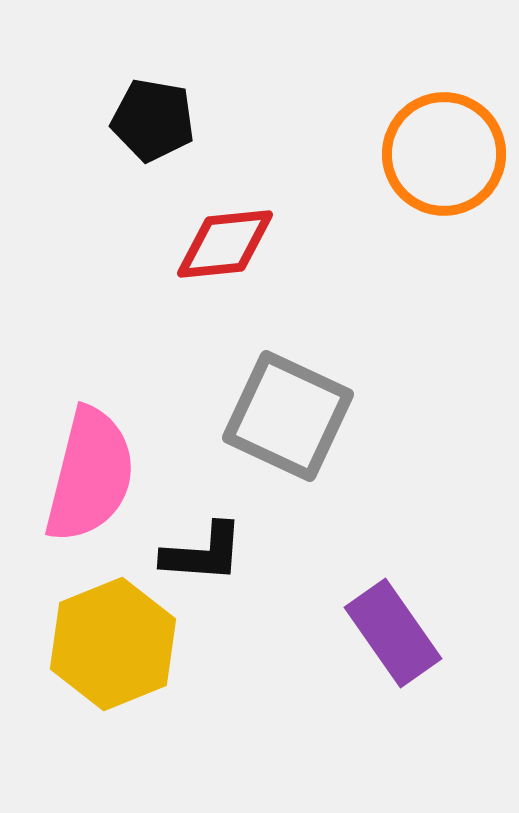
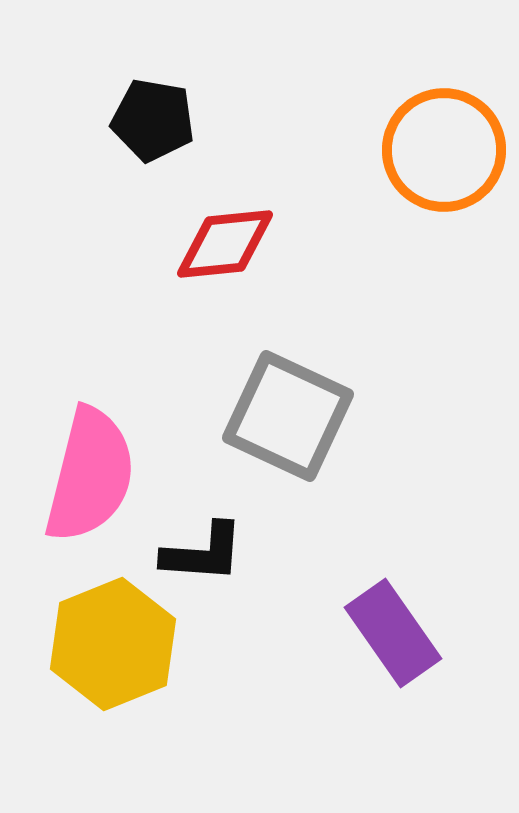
orange circle: moved 4 px up
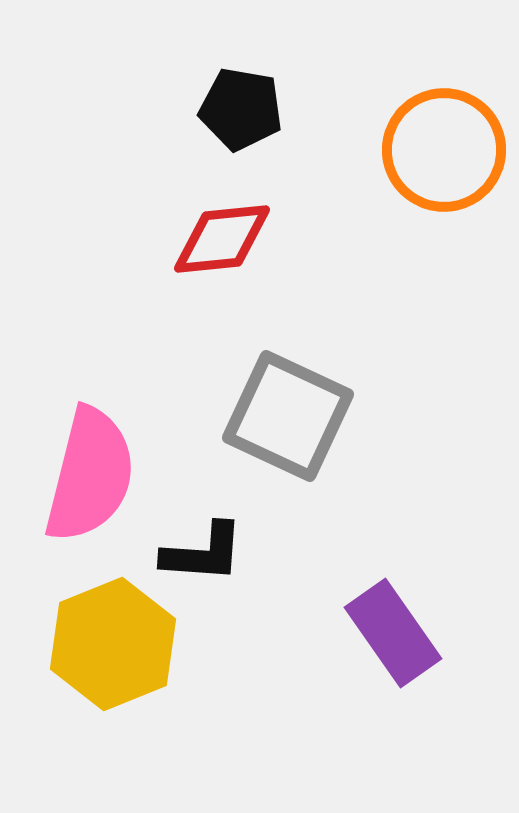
black pentagon: moved 88 px right, 11 px up
red diamond: moved 3 px left, 5 px up
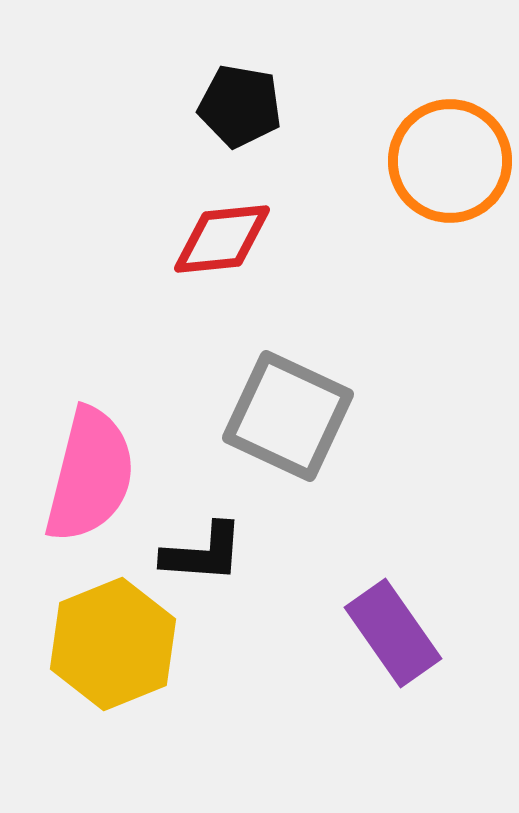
black pentagon: moved 1 px left, 3 px up
orange circle: moved 6 px right, 11 px down
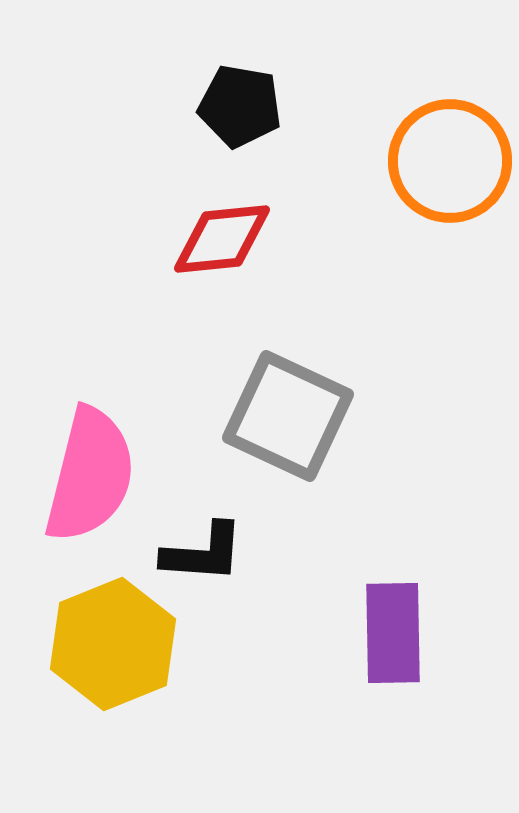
purple rectangle: rotated 34 degrees clockwise
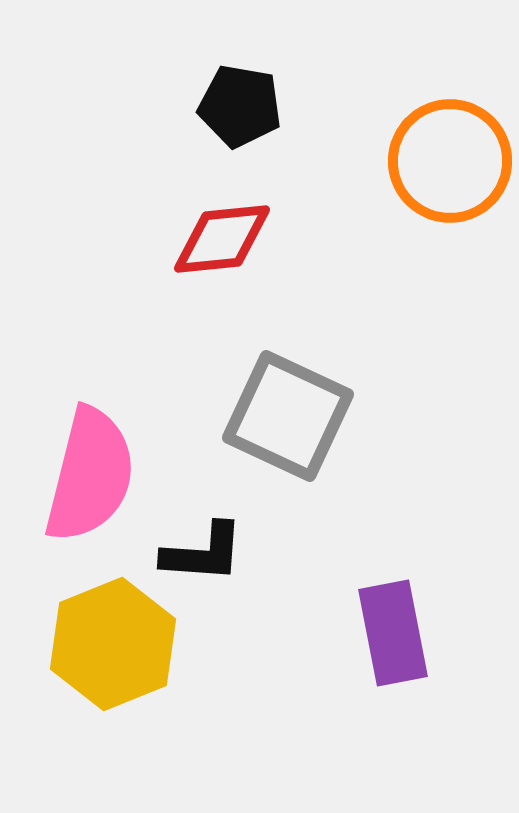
purple rectangle: rotated 10 degrees counterclockwise
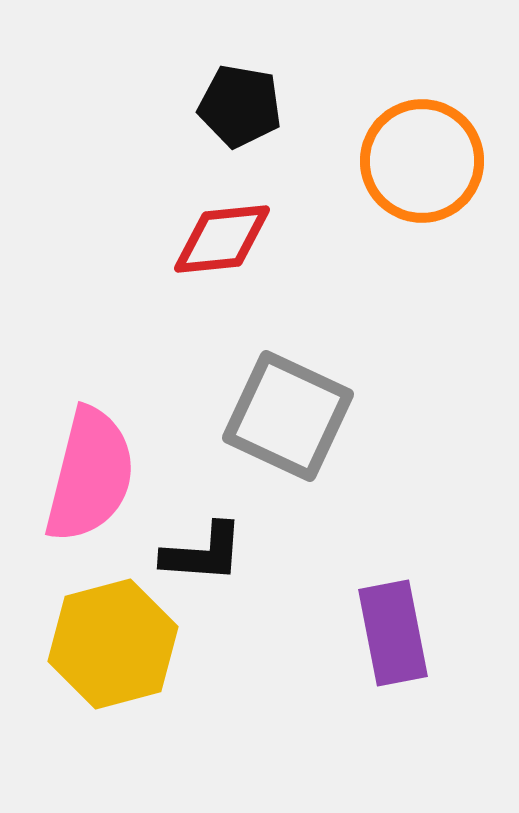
orange circle: moved 28 px left
yellow hexagon: rotated 7 degrees clockwise
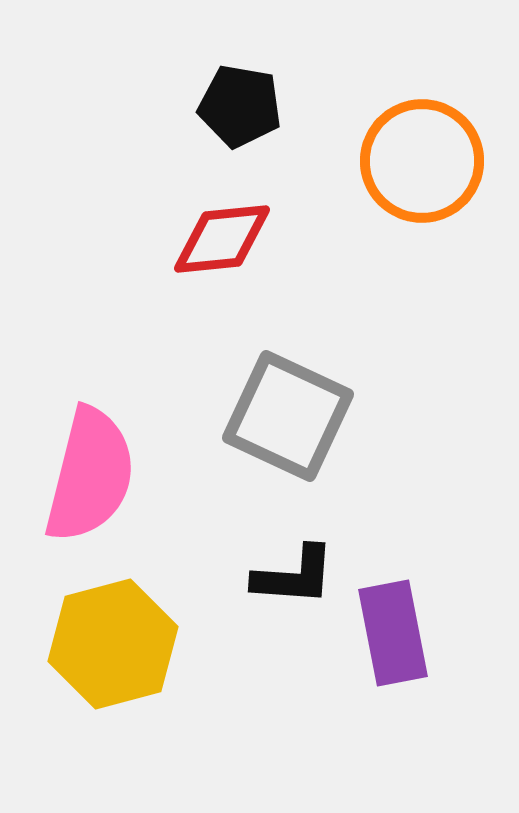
black L-shape: moved 91 px right, 23 px down
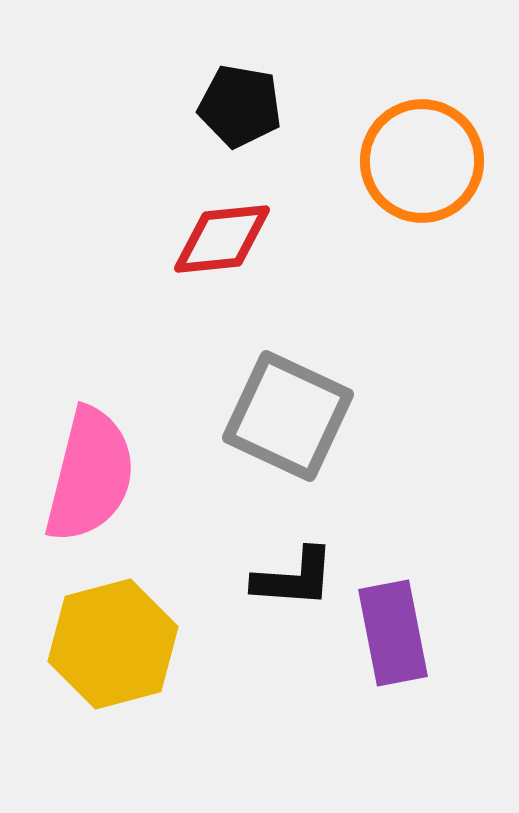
black L-shape: moved 2 px down
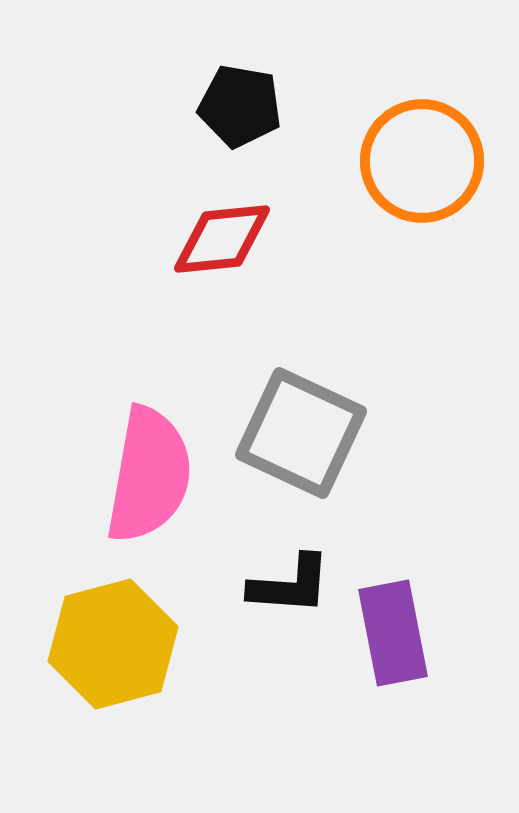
gray square: moved 13 px right, 17 px down
pink semicircle: moved 59 px right; rotated 4 degrees counterclockwise
black L-shape: moved 4 px left, 7 px down
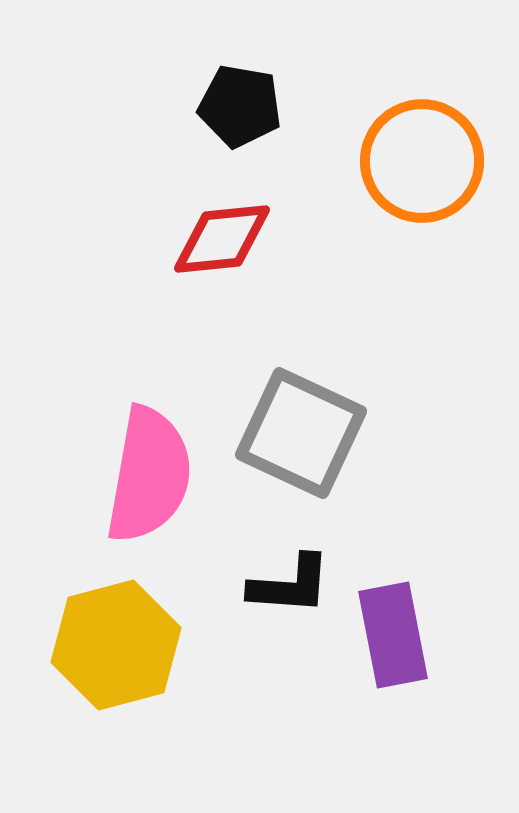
purple rectangle: moved 2 px down
yellow hexagon: moved 3 px right, 1 px down
